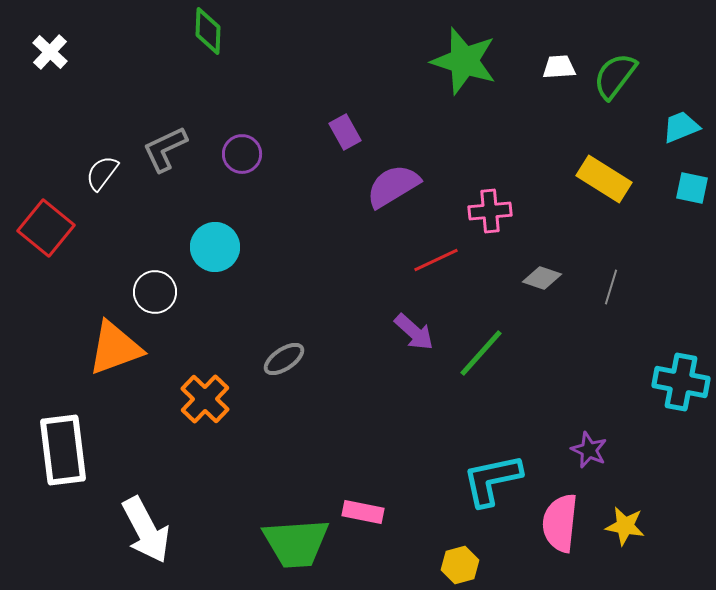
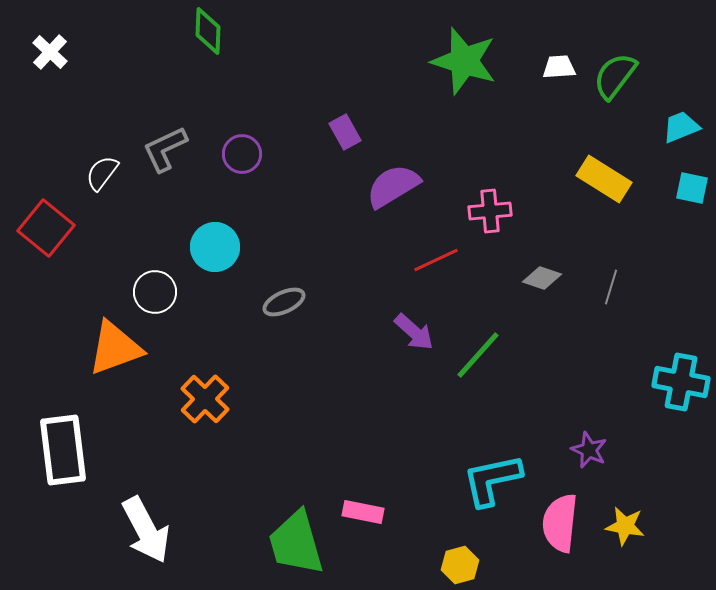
green line: moved 3 px left, 2 px down
gray ellipse: moved 57 px up; rotated 9 degrees clockwise
green trapezoid: rotated 78 degrees clockwise
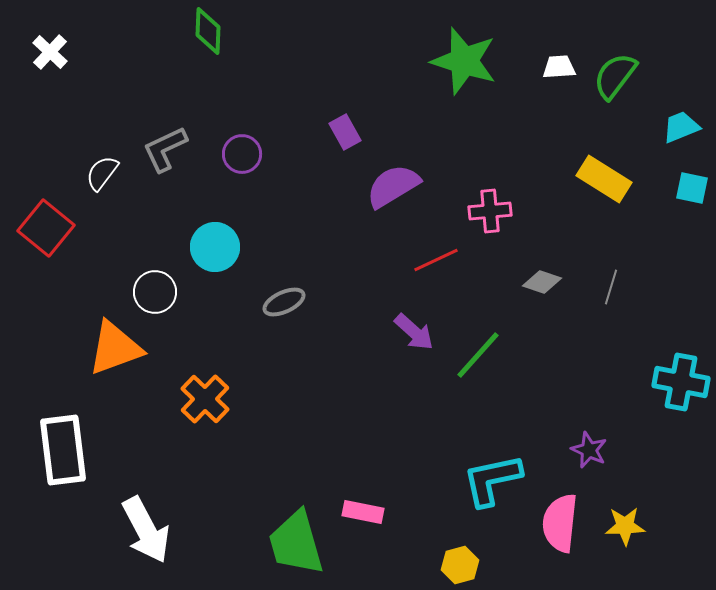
gray diamond: moved 4 px down
yellow star: rotated 12 degrees counterclockwise
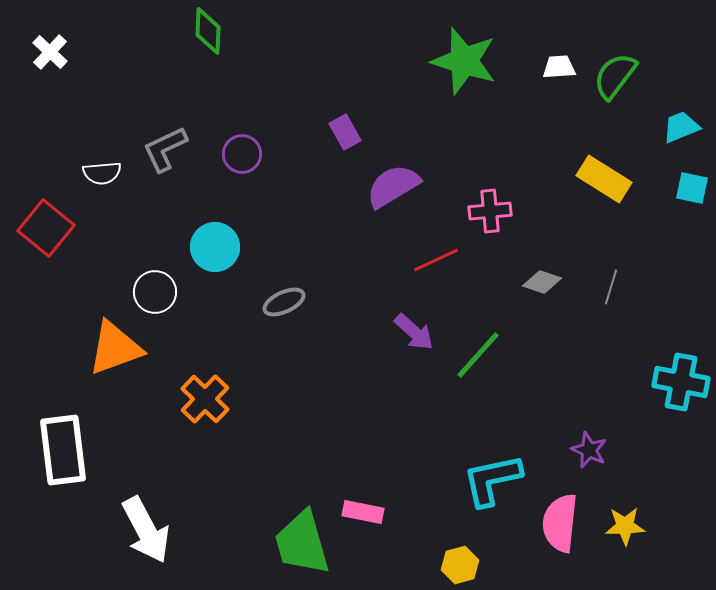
white semicircle: rotated 132 degrees counterclockwise
green trapezoid: moved 6 px right
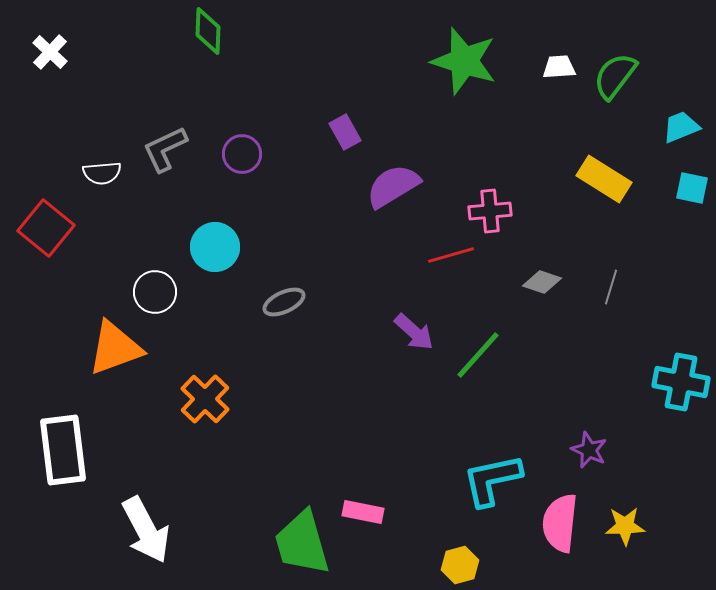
red line: moved 15 px right, 5 px up; rotated 9 degrees clockwise
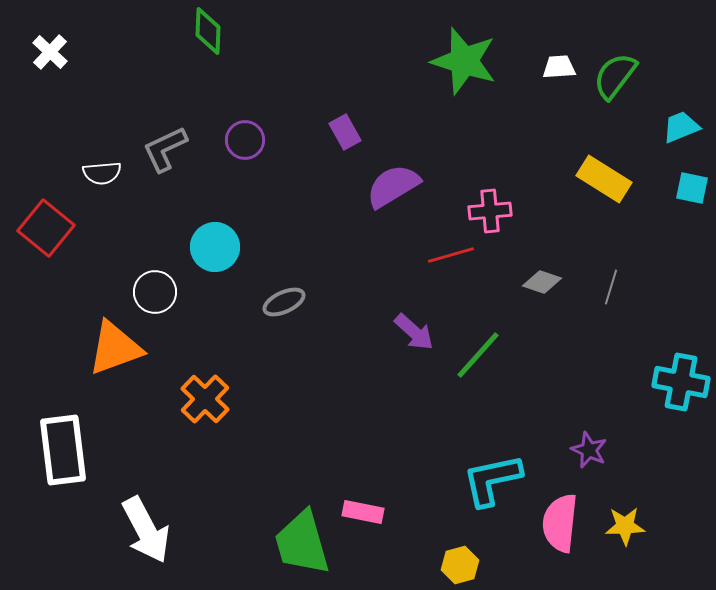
purple circle: moved 3 px right, 14 px up
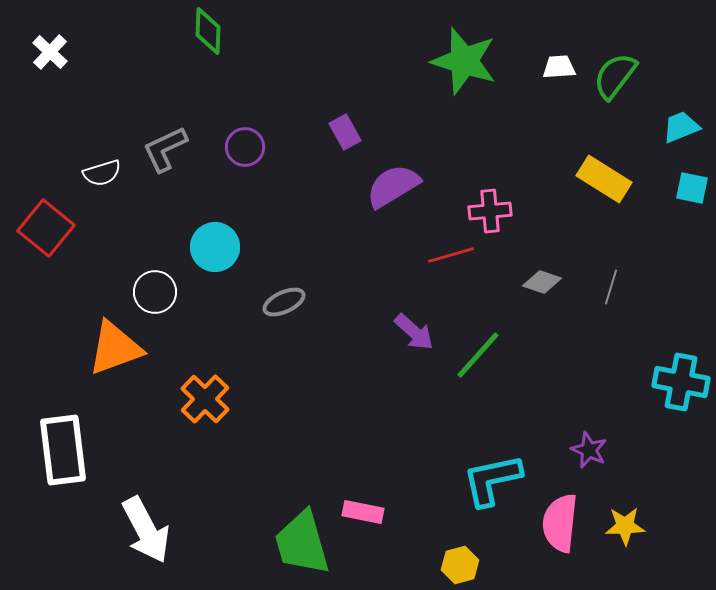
purple circle: moved 7 px down
white semicircle: rotated 12 degrees counterclockwise
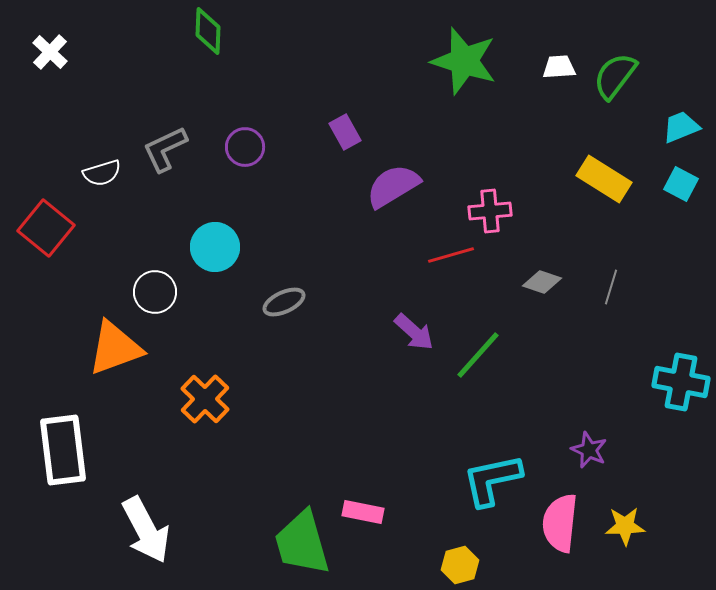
cyan square: moved 11 px left, 4 px up; rotated 16 degrees clockwise
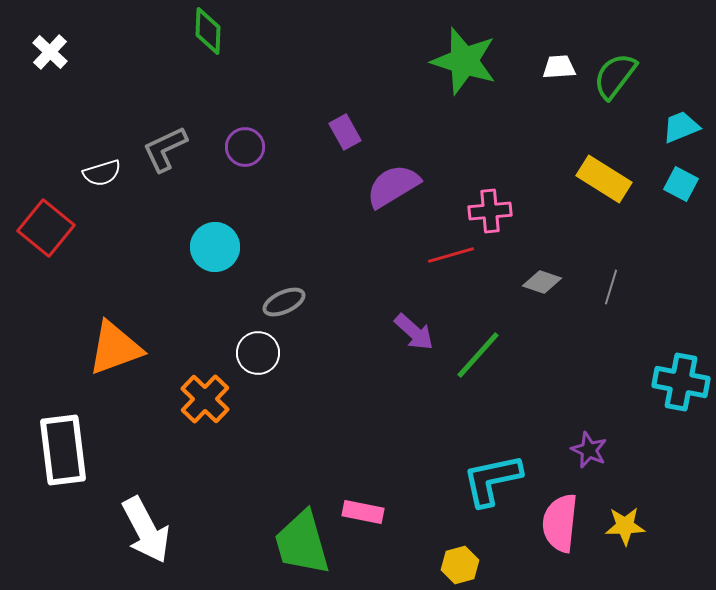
white circle: moved 103 px right, 61 px down
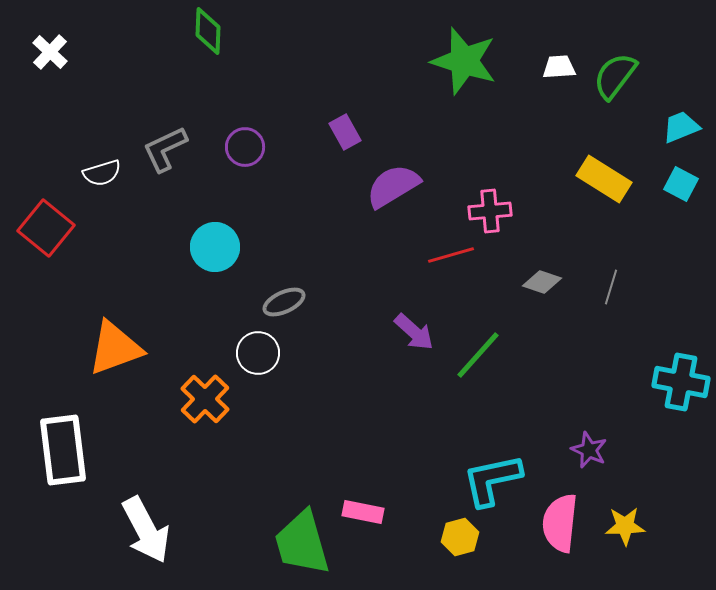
yellow hexagon: moved 28 px up
